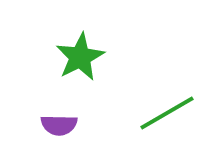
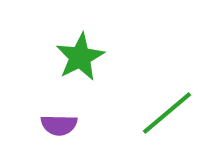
green line: rotated 10 degrees counterclockwise
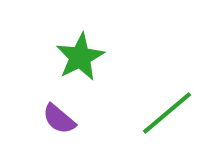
purple semicircle: moved 6 px up; rotated 39 degrees clockwise
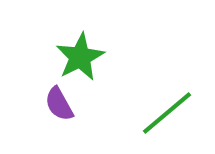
purple semicircle: moved 15 px up; rotated 21 degrees clockwise
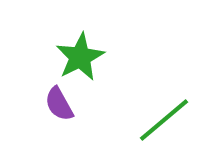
green line: moved 3 px left, 7 px down
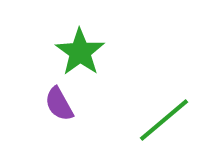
green star: moved 5 px up; rotated 9 degrees counterclockwise
